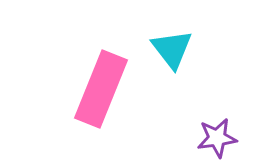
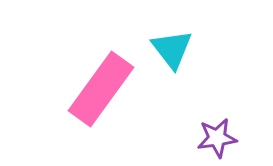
pink rectangle: rotated 14 degrees clockwise
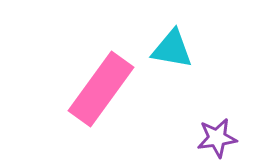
cyan triangle: rotated 42 degrees counterclockwise
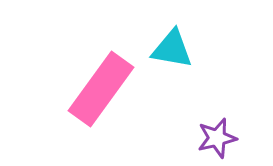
purple star: rotated 6 degrees counterclockwise
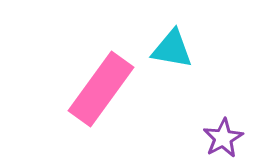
purple star: moved 6 px right; rotated 15 degrees counterclockwise
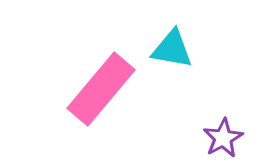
pink rectangle: rotated 4 degrees clockwise
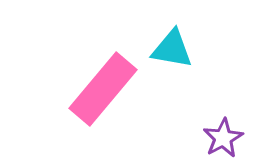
pink rectangle: moved 2 px right
